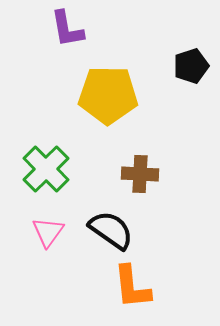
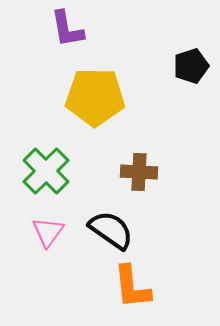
yellow pentagon: moved 13 px left, 2 px down
green cross: moved 2 px down
brown cross: moved 1 px left, 2 px up
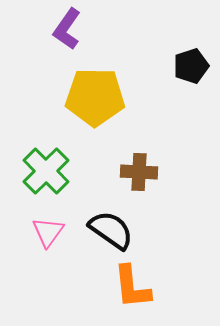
purple L-shape: rotated 45 degrees clockwise
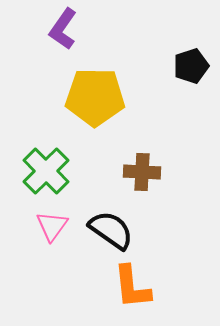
purple L-shape: moved 4 px left
brown cross: moved 3 px right
pink triangle: moved 4 px right, 6 px up
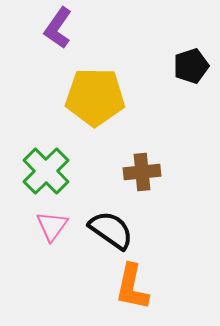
purple L-shape: moved 5 px left, 1 px up
brown cross: rotated 9 degrees counterclockwise
orange L-shape: rotated 18 degrees clockwise
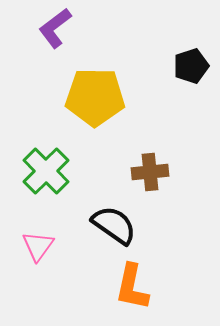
purple L-shape: moved 3 px left; rotated 18 degrees clockwise
brown cross: moved 8 px right
pink triangle: moved 14 px left, 20 px down
black semicircle: moved 3 px right, 5 px up
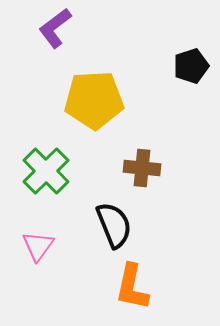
yellow pentagon: moved 1 px left, 3 px down; rotated 4 degrees counterclockwise
brown cross: moved 8 px left, 4 px up; rotated 12 degrees clockwise
black semicircle: rotated 33 degrees clockwise
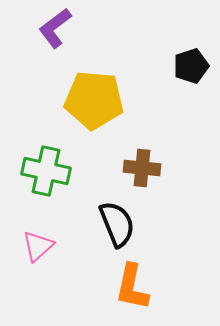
yellow pentagon: rotated 8 degrees clockwise
green cross: rotated 33 degrees counterclockwise
black semicircle: moved 3 px right, 1 px up
pink triangle: rotated 12 degrees clockwise
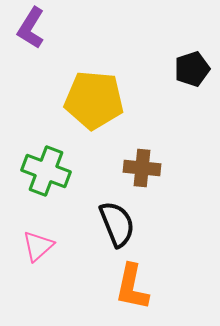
purple L-shape: moved 24 px left; rotated 21 degrees counterclockwise
black pentagon: moved 1 px right, 3 px down
green cross: rotated 9 degrees clockwise
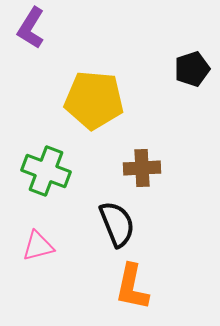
brown cross: rotated 9 degrees counterclockwise
pink triangle: rotated 28 degrees clockwise
